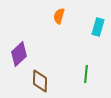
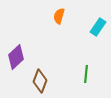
cyan rectangle: rotated 18 degrees clockwise
purple diamond: moved 3 px left, 3 px down
brown diamond: rotated 20 degrees clockwise
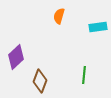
cyan rectangle: rotated 48 degrees clockwise
green line: moved 2 px left, 1 px down
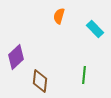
cyan rectangle: moved 3 px left, 2 px down; rotated 54 degrees clockwise
brown diamond: rotated 15 degrees counterclockwise
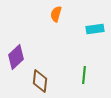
orange semicircle: moved 3 px left, 2 px up
cyan rectangle: rotated 54 degrees counterclockwise
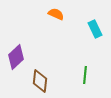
orange semicircle: rotated 98 degrees clockwise
cyan rectangle: rotated 72 degrees clockwise
green line: moved 1 px right
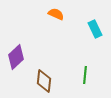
brown diamond: moved 4 px right
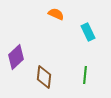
cyan rectangle: moved 7 px left, 3 px down
brown diamond: moved 4 px up
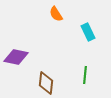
orange semicircle: rotated 147 degrees counterclockwise
purple diamond: rotated 55 degrees clockwise
brown diamond: moved 2 px right, 6 px down
